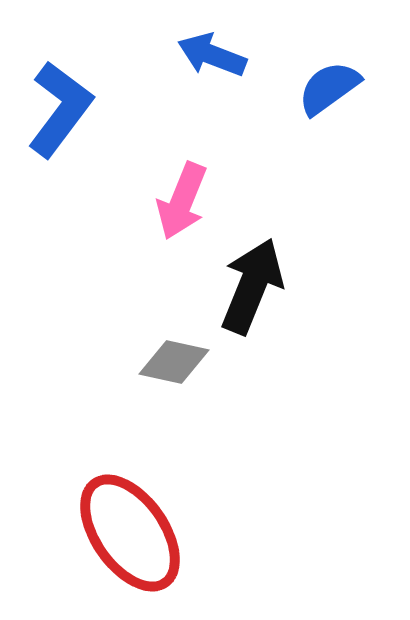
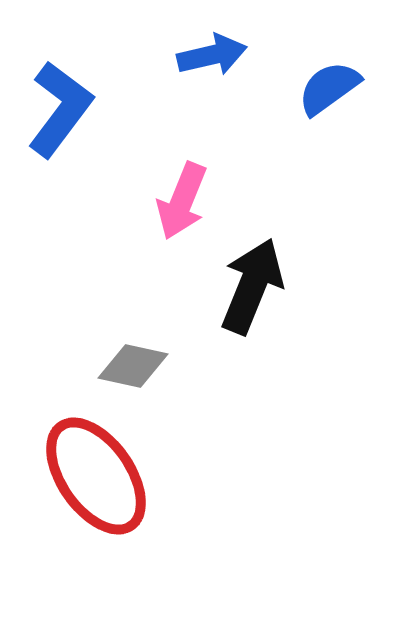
blue arrow: rotated 146 degrees clockwise
gray diamond: moved 41 px left, 4 px down
red ellipse: moved 34 px left, 57 px up
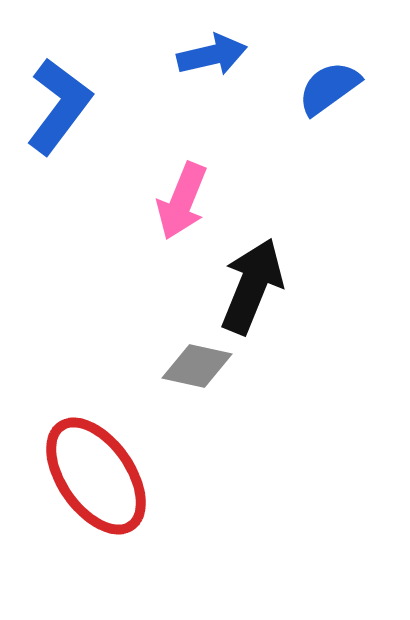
blue L-shape: moved 1 px left, 3 px up
gray diamond: moved 64 px right
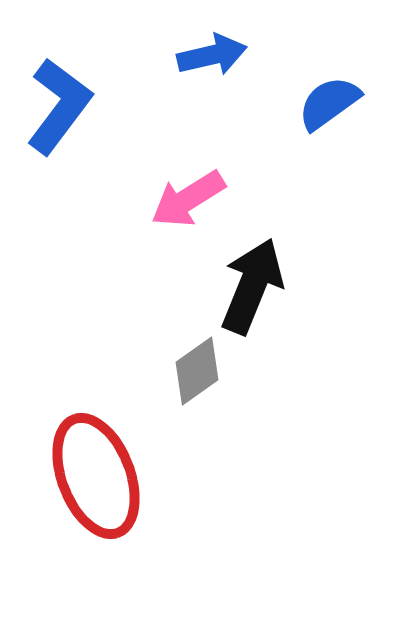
blue semicircle: moved 15 px down
pink arrow: moved 6 px right, 2 px up; rotated 36 degrees clockwise
gray diamond: moved 5 px down; rotated 48 degrees counterclockwise
red ellipse: rotated 14 degrees clockwise
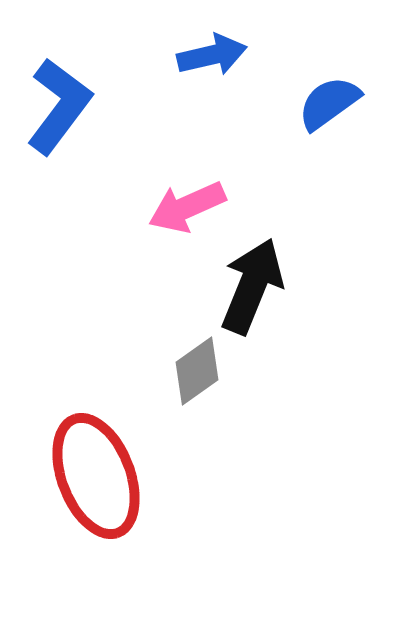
pink arrow: moved 1 px left, 8 px down; rotated 8 degrees clockwise
